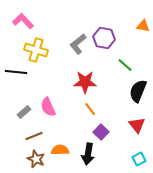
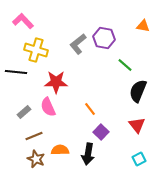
red star: moved 29 px left
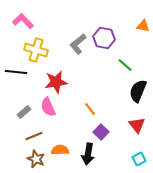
red star: rotated 10 degrees counterclockwise
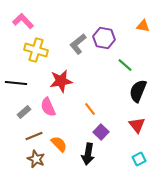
black line: moved 11 px down
red star: moved 5 px right, 1 px up
orange semicircle: moved 1 px left, 6 px up; rotated 48 degrees clockwise
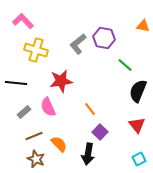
purple square: moved 1 px left
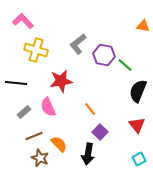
purple hexagon: moved 17 px down
brown star: moved 4 px right, 1 px up
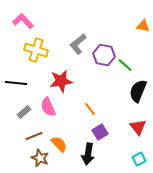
red triangle: moved 1 px right, 2 px down
purple square: rotated 14 degrees clockwise
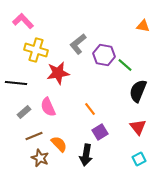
red star: moved 3 px left, 8 px up
black arrow: moved 2 px left, 1 px down
